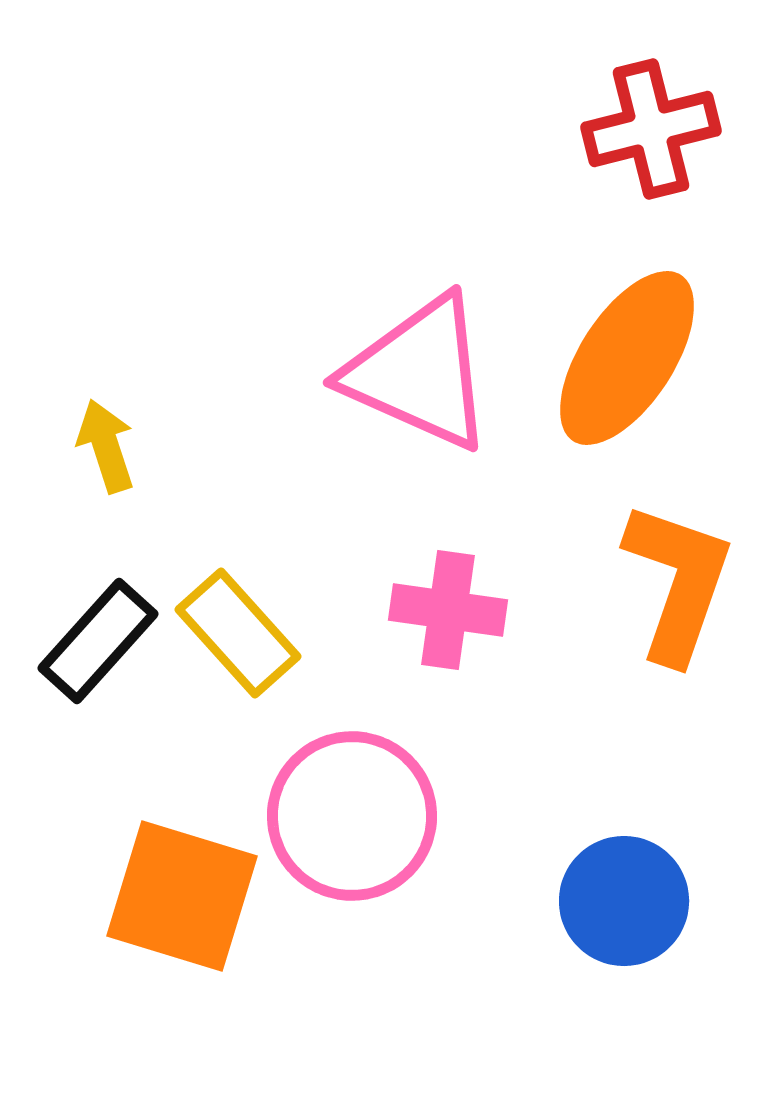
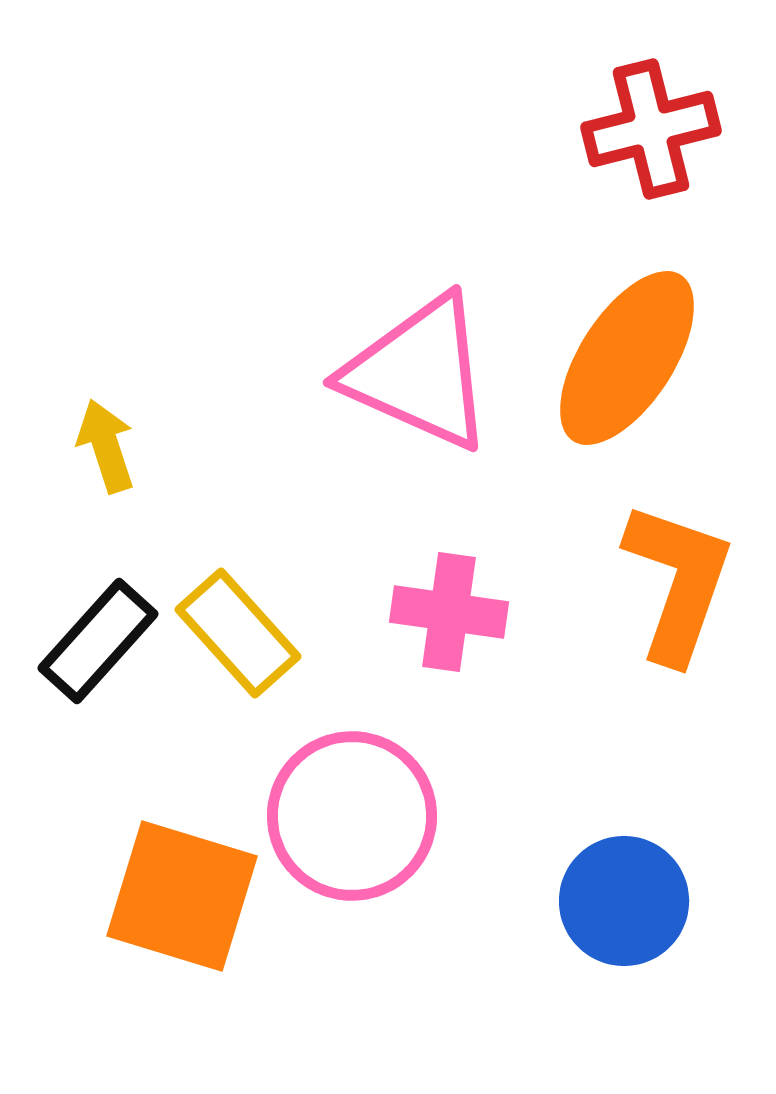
pink cross: moved 1 px right, 2 px down
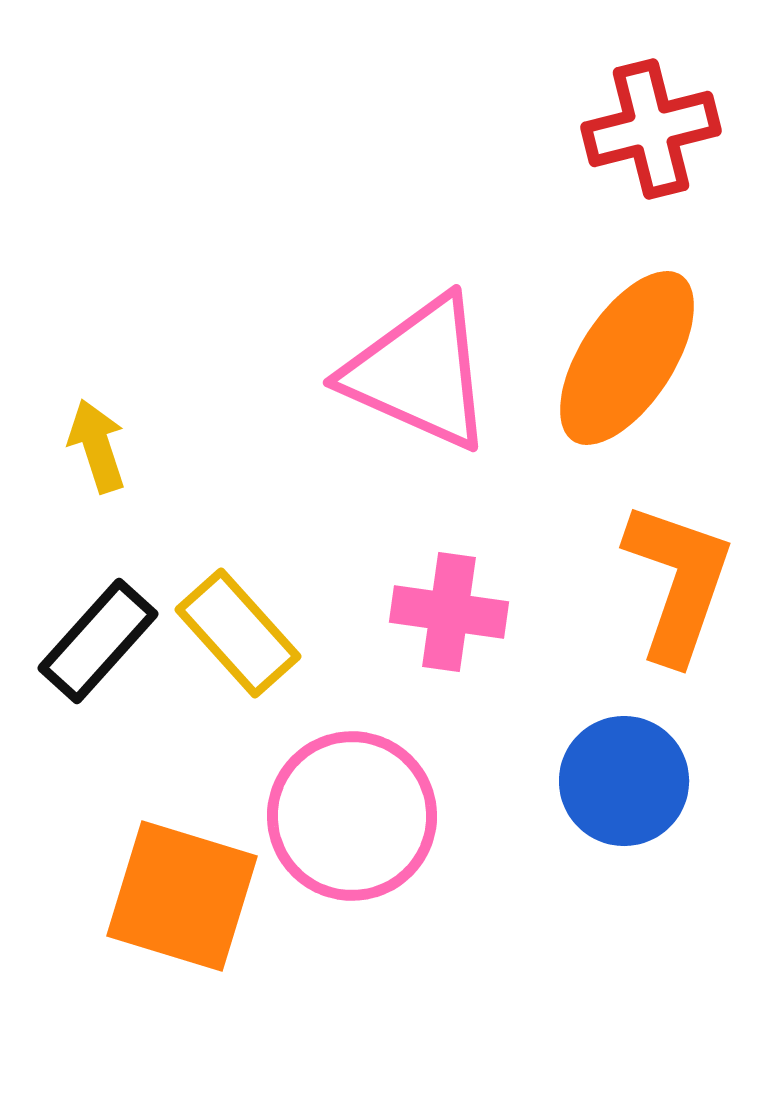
yellow arrow: moved 9 px left
blue circle: moved 120 px up
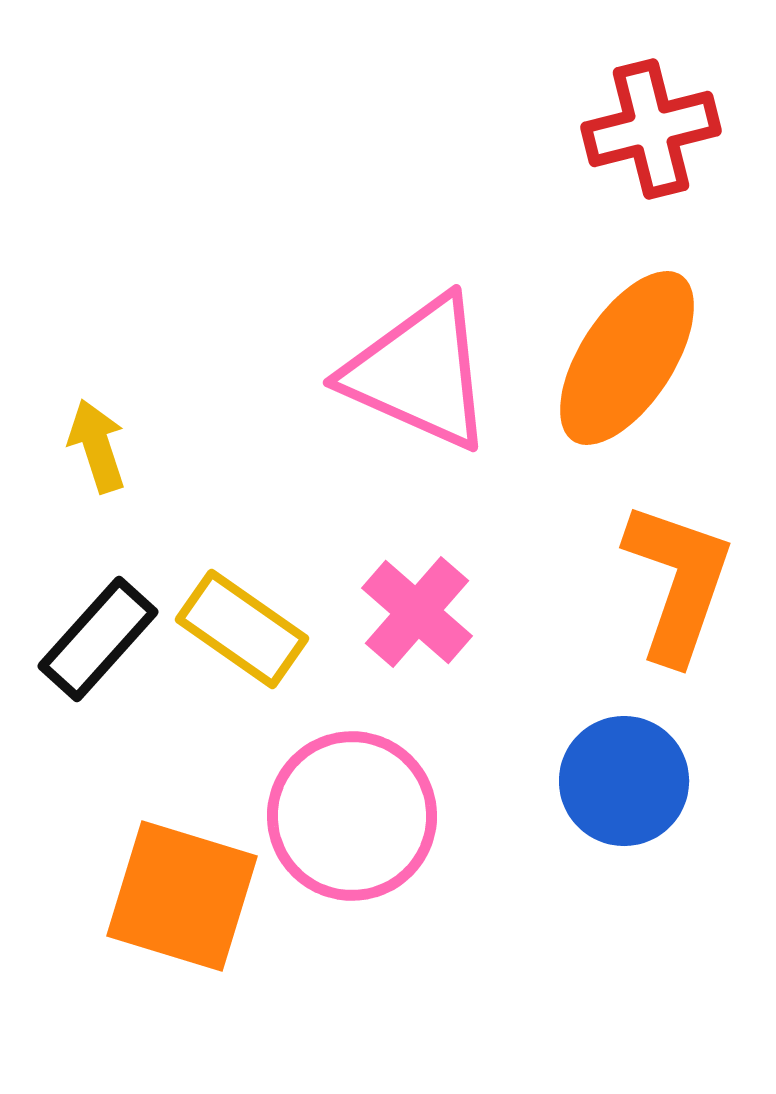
pink cross: moved 32 px left; rotated 33 degrees clockwise
yellow rectangle: moved 4 px right, 4 px up; rotated 13 degrees counterclockwise
black rectangle: moved 2 px up
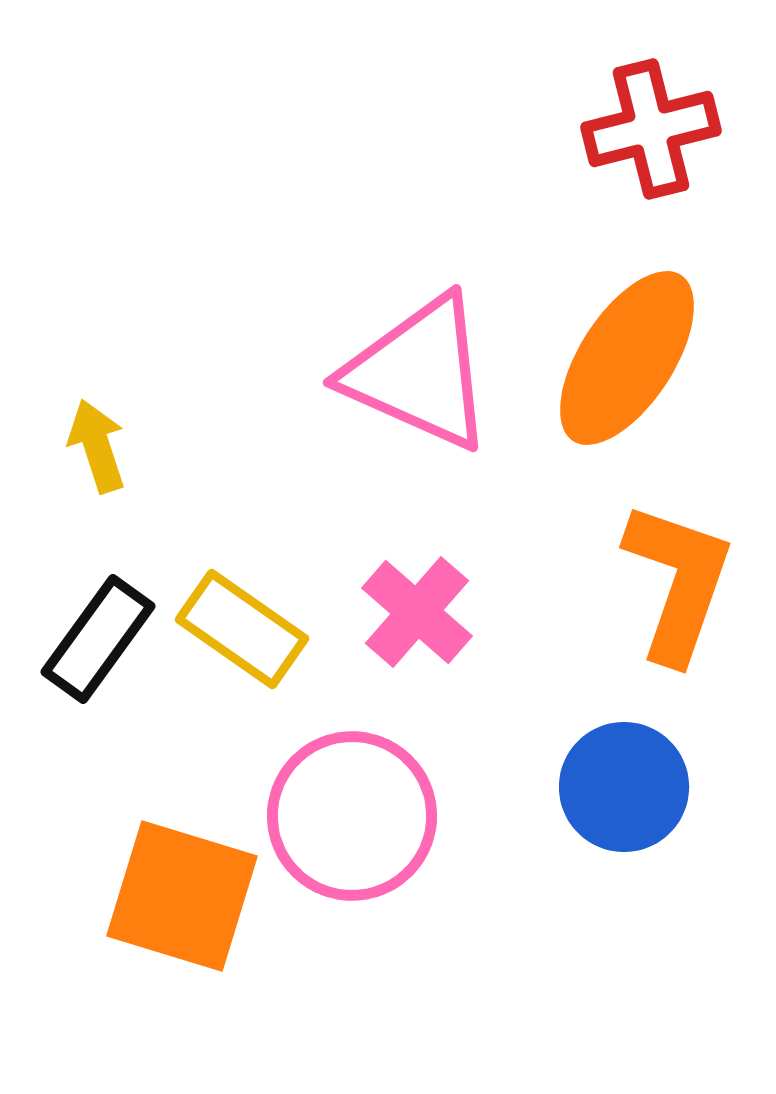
black rectangle: rotated 6 degrees counterclockwise
blue circle: moved 6 px down
